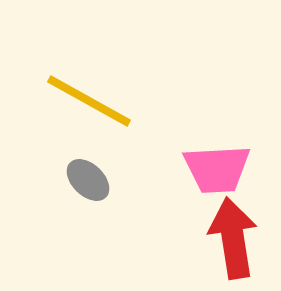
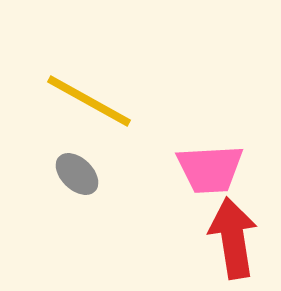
pink trapezoid: moved 7 px left
gray ellipse: moved 11 px left, 6 px up
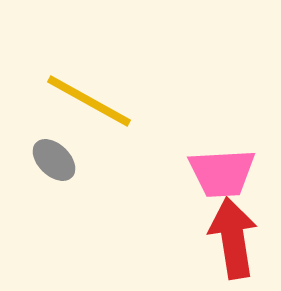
pink trapezoid: moved 12 px right, 4 px down
gray ellipse: moved 23 px left, 14 px up
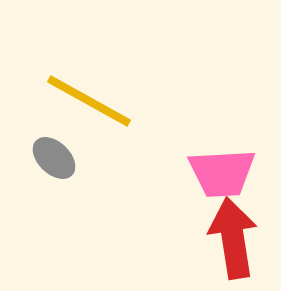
gray ellipse: moved 2 px up
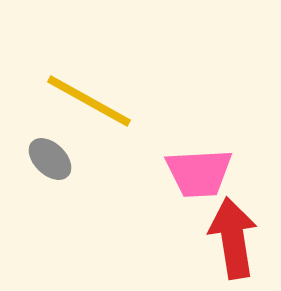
gray ellipse: moved 4 px left, 1 px down
pink trapezoid: moved 23 px left
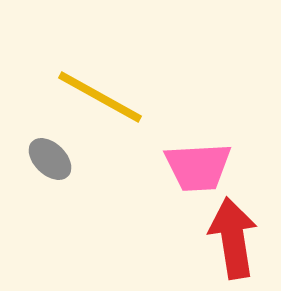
yellow line: moved 11 px right, 4 px up
pink trapezoid: moved 1 px left, 6 px up
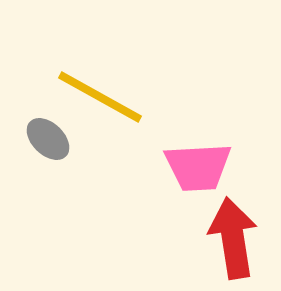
gray ellipse: moved 2 px left, 20 px up
